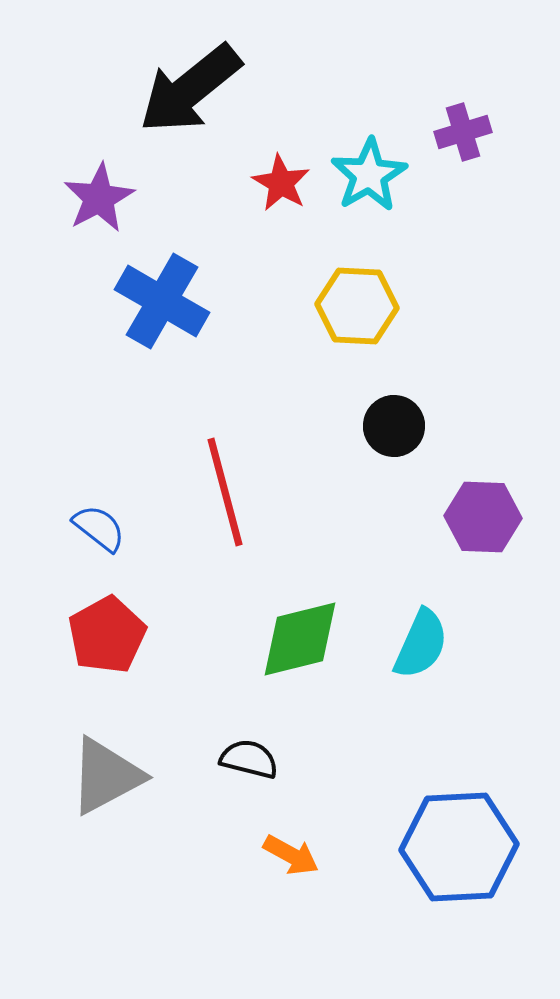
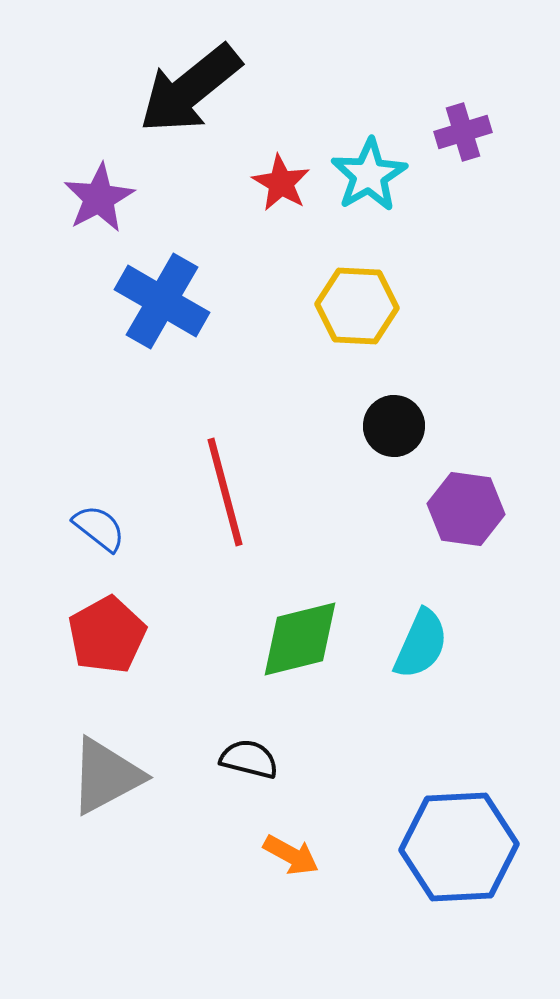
purple hexagon: moved 17 px left, 8 px up; rotated 6 degrees clockwise
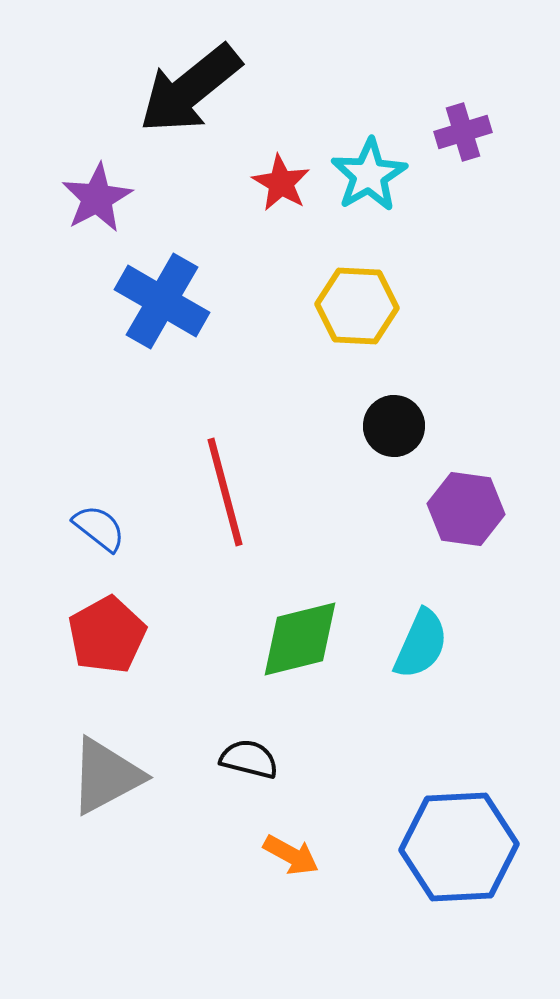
purple star: moved 2 px left
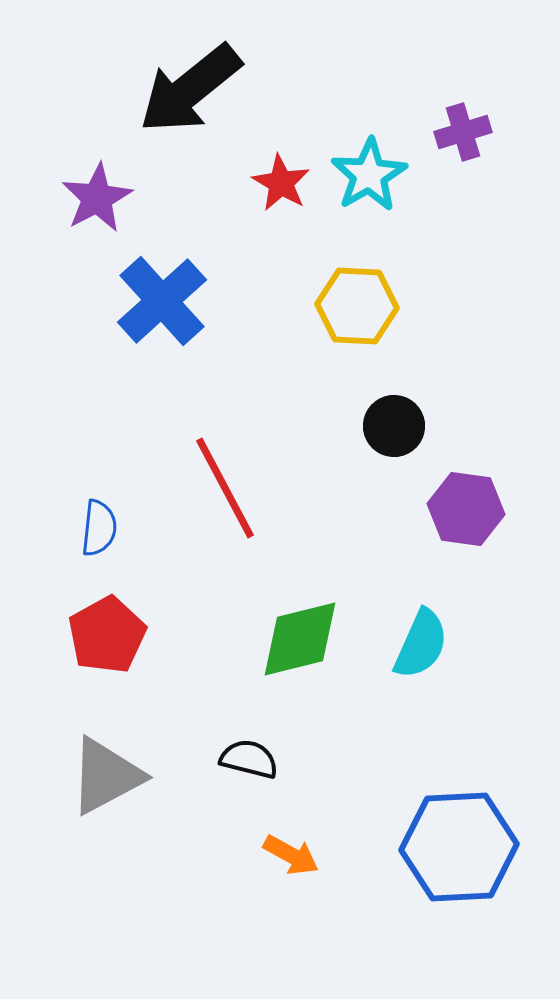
blue cross: rotated 18 degrees clockwise
red line: moved 4 px up; rotated 13 degrees counterclockwise
blue semicircle: rotated 58 degrees clockwise
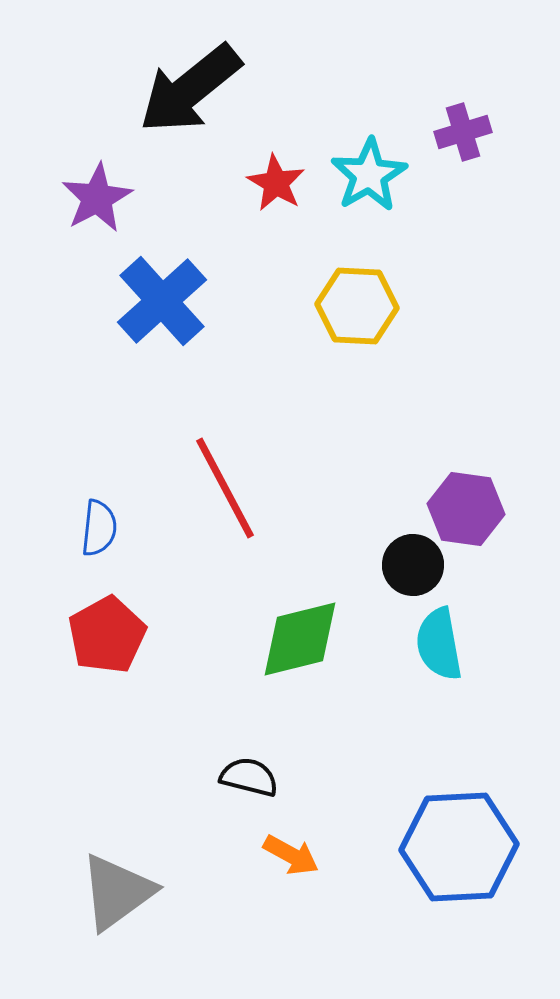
red star: moved 5 px left
black circle: moved 19 px right, 139 px down
cyan semicircle: moved 18 px right; rotated 146 degrees clockwise
black semicircle: moved 18 px down
gray triangle: moved 11 px right, 116 px down; rotated 8 degrees counterclockwise
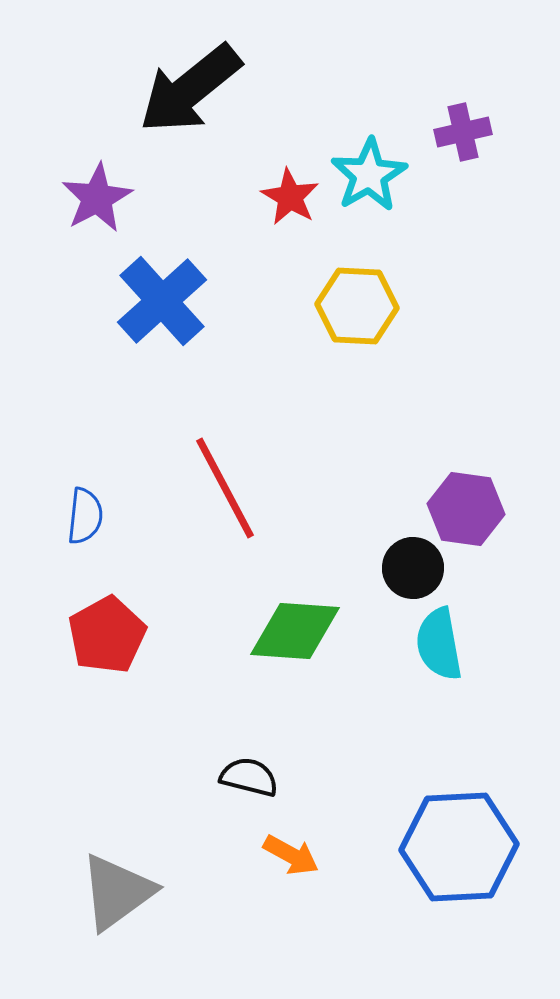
purple cross: rotated 4 degrees clockwise
red star: moved 14 px right, 14 px down
blue semicircle: moved 14 px left, 12 px up
black circle: moved 3 px down
green diamond: moved 5 px left, 8 px up; rotated 18 degrees clockwise
